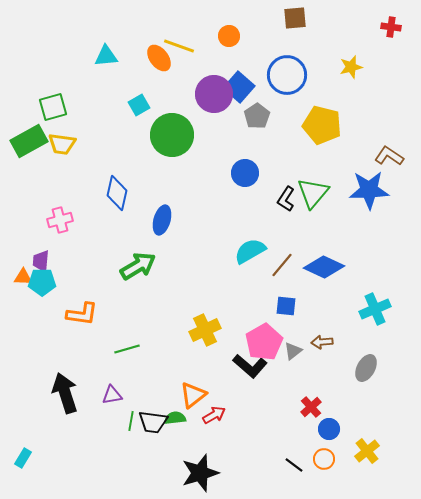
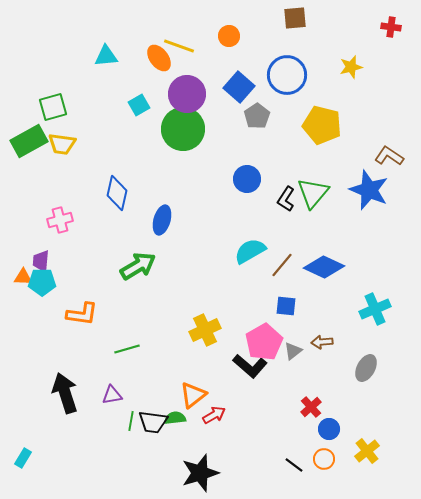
purple circle at (214, 94): moved 27 px left
green circle at (172, 135): moved 11 px right, 6 px up
blue circle at (245, 173): moved 2 px right, 6 px down
blue star at (369, 190): rotated 24 degrees clockwise
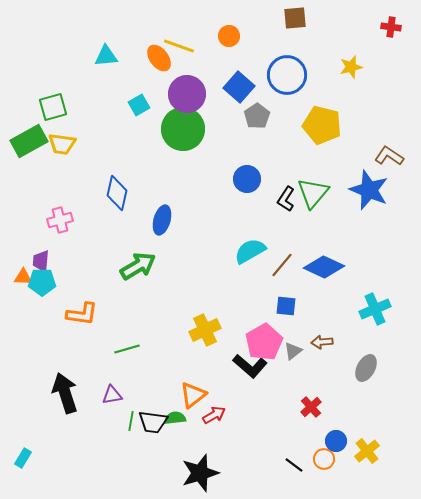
blue circle at (329, 429): moved 7 px right, 12 px down
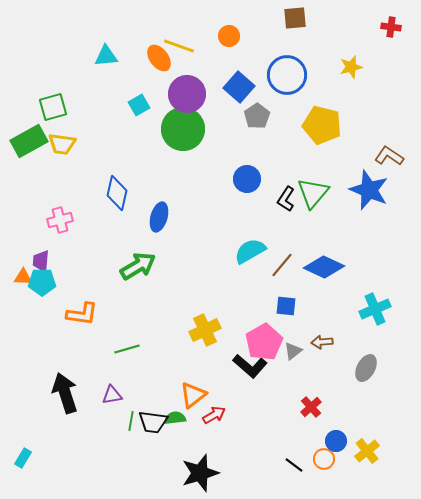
blue ellipse at (162, 220): moved 3 px left, 3 px up
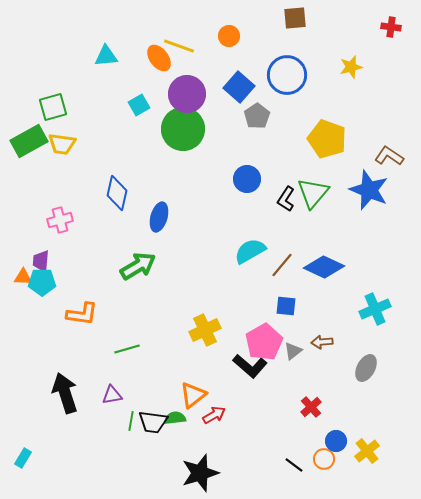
yellow pentagon at (322, 125): moved 5 px right, 14 px down; rotated 6 degrees clockwise
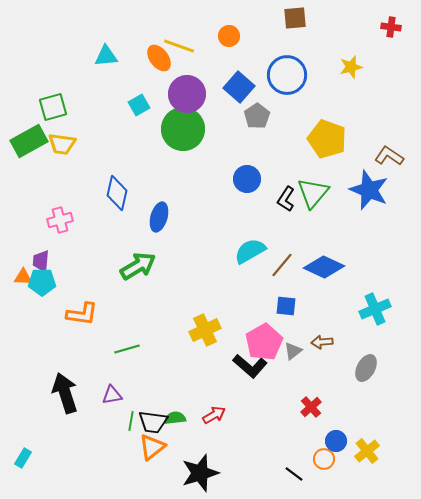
orange triangle at (193, 395): moved 41 px left, 52 px down
black line at (294, 465): moved 9 px down
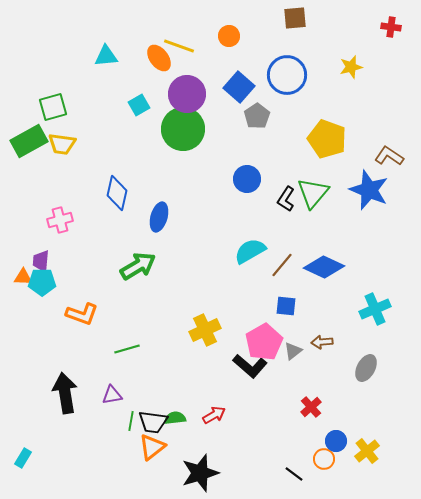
orange L-shape at (82, 314): rotated 12 degrees clockwise
black arrow at (65, 393): rotated 9 degrees clockwise
